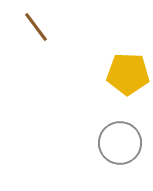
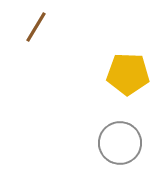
brown line: rotated 68 degrees clockwise
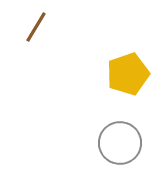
yellow pentagon: rotated 21 degrees counterclockwise
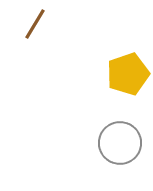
brown line: moved 1 px left, 3 px up
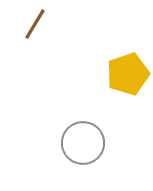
gray circle: moved 37 px left
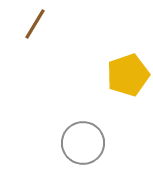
yellow pentagon: moved 1 px down
